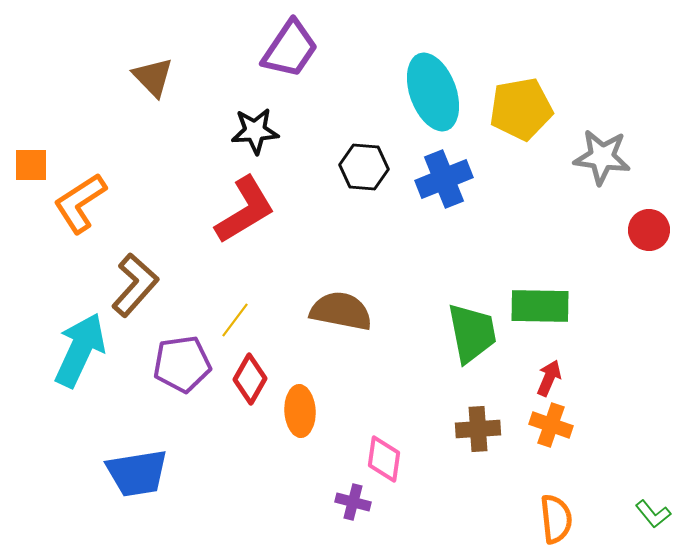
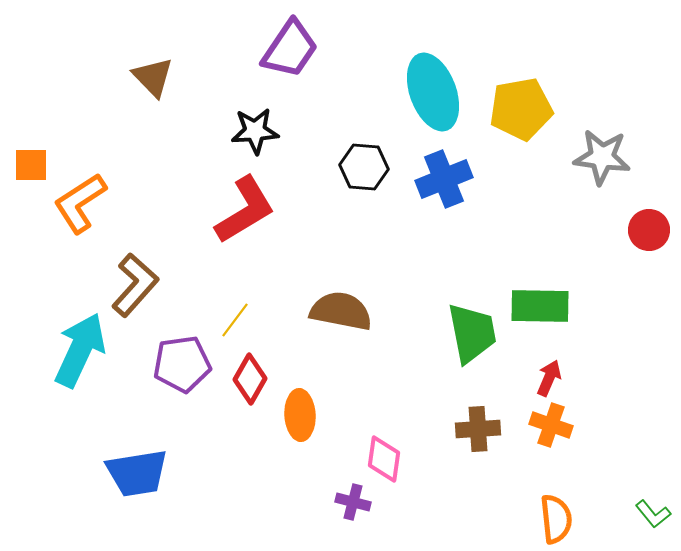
orange ellipse: moved 4 px down
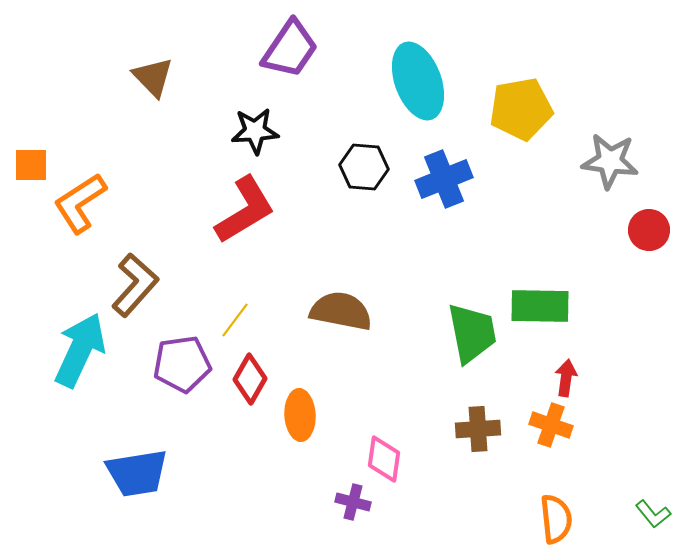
cyan ellipse: moved 15 px left, 11 px up
gray star: moved 8 px right, 4 px down
red arrow: moved 17 px right; rotated 15 degrees counterclockwise
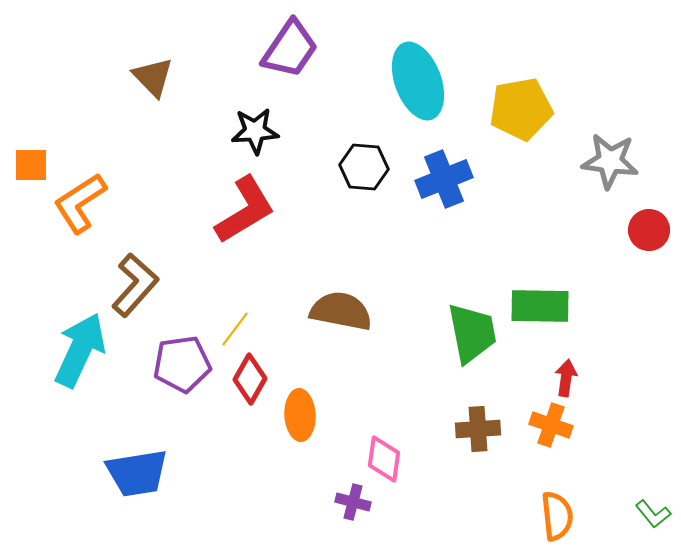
yellow line: moved 9 px down
orange semicircle: moved 1 px right, 3 px up
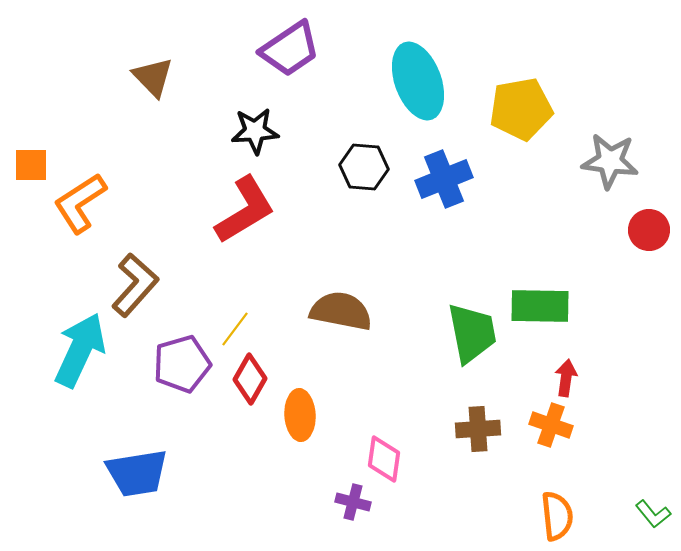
purple trapezoid: rotated 22 degrees clockwise
purple pentagon: rotated 8 degrees counterclockwise
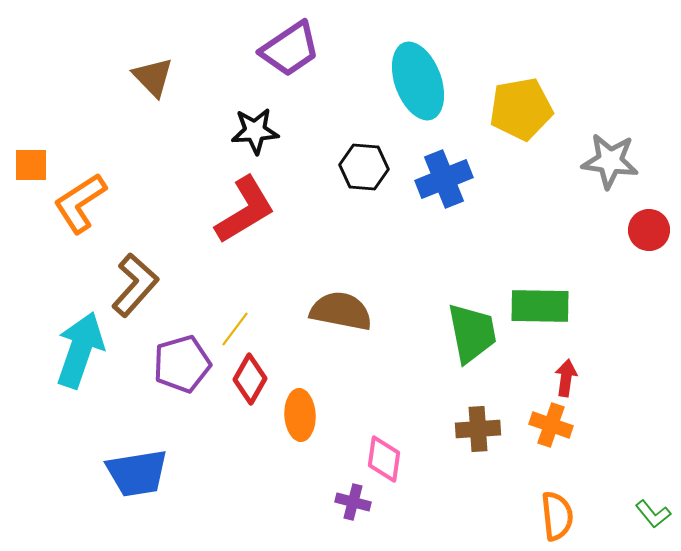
cyan arrow: rotated 6 degrees counterclockwise
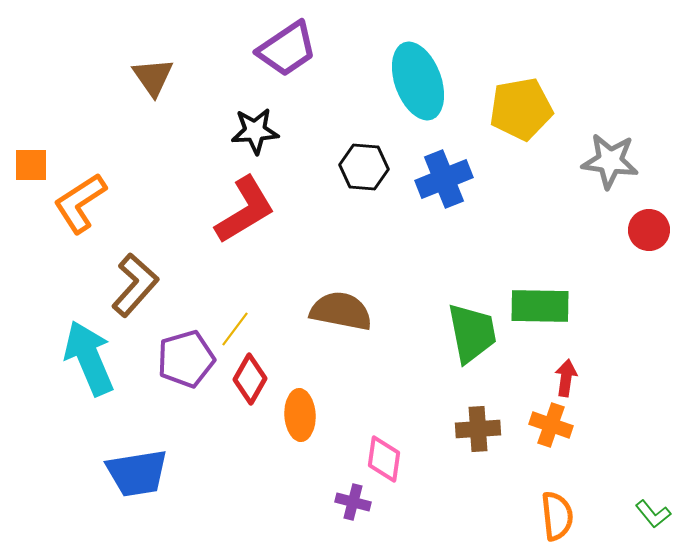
purple trapezoid: moved 3 px left
brown triangle: rotated 9 degrees clockwise
cyan arrow: moved 9 px right, 8 px down; rotated 42 degrees counterclockwise
purple pentagon: moved 4 px right, 5 px up
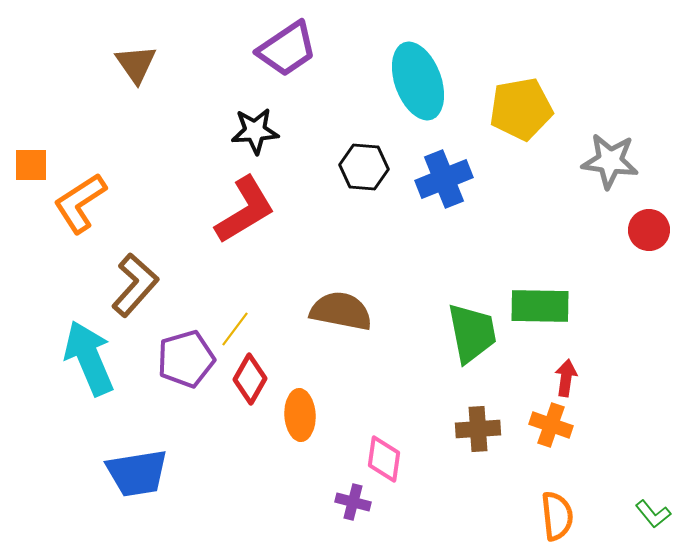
brown triangle: moved 17 px left, 13 px up
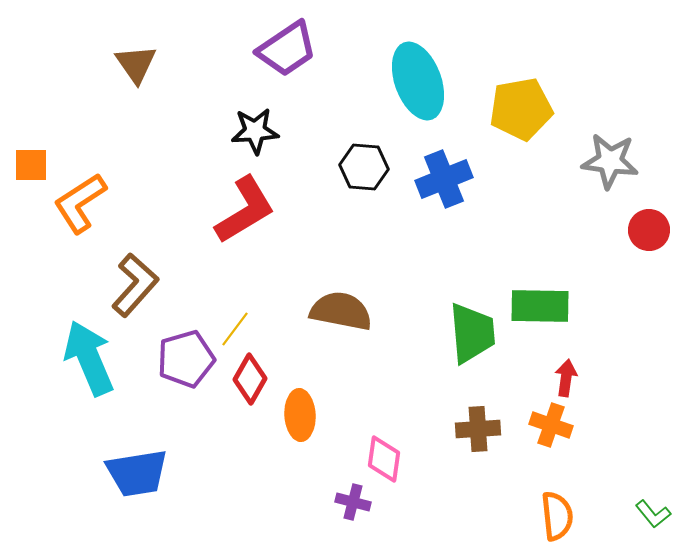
green trapezoid: rotated 6 degrees clockwise
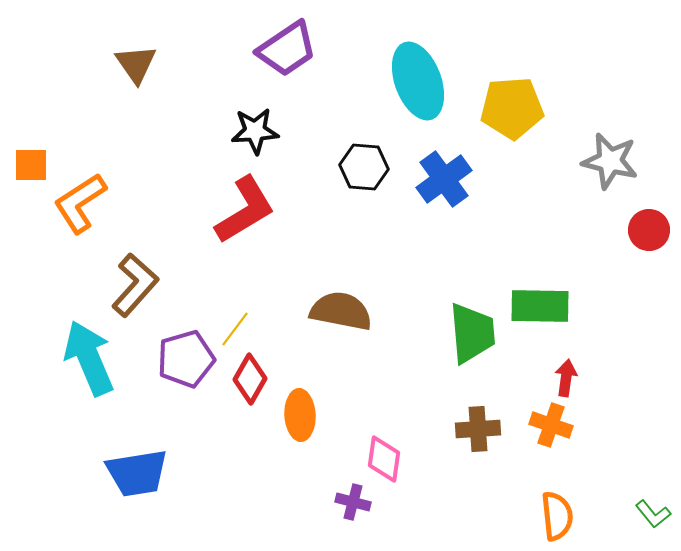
yellow pentagon: moved 9 px left, 1 px up; rotated 6 degrees clockwise
gray star: rotated 6 degrees clockwise
blue cross: rotated 14 degrees counterclockwise
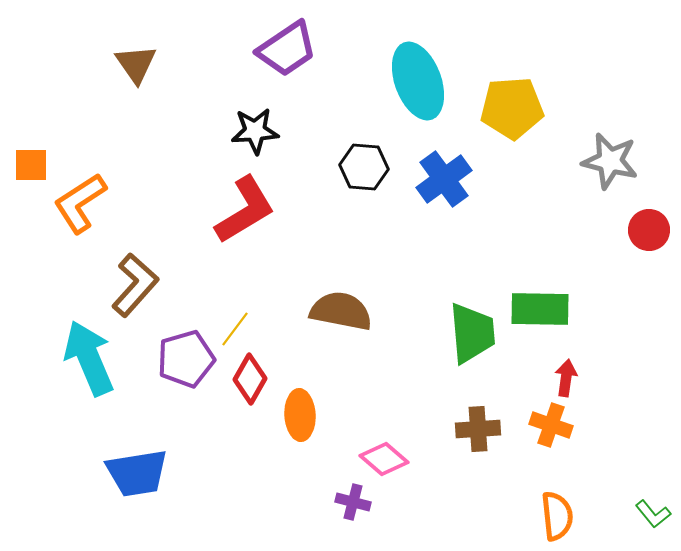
green rectangle: moved 3 px down
pink diamond: rotated 57 degrees counterclockwise
